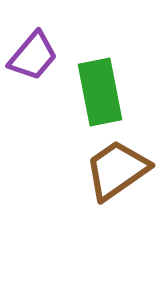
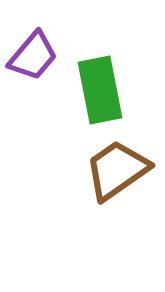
green rectangle: moved 2 px up
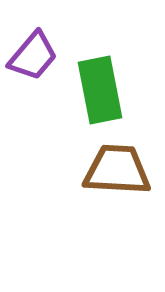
brown trapezoid: rotated 38 degrees clockwise
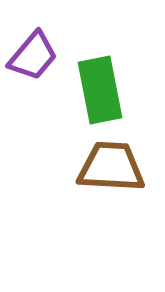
brown trapezoid: moved 6 px left, 3 px up
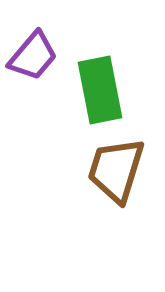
brown trapezoid: moved 5 px right, 3 px down; rotated 76 degrees counterclockwise
